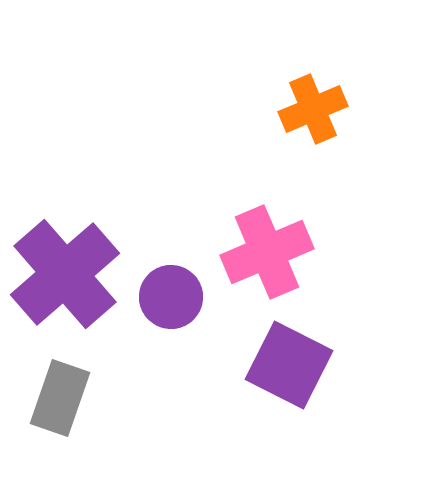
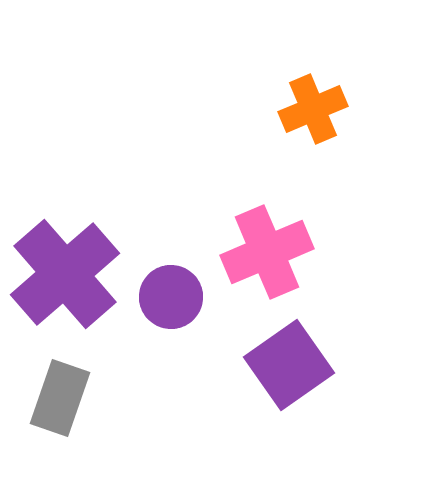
purple square: rotated 28 degrees clockwise
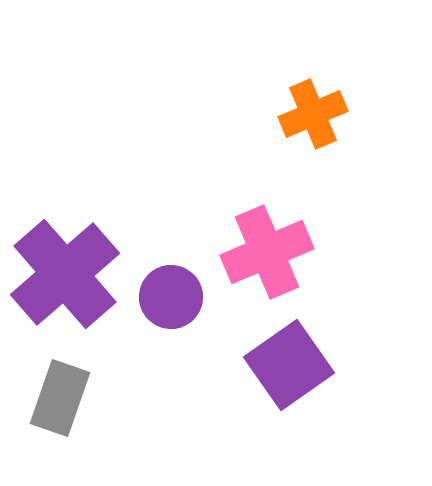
orange cross: moved 5 px down
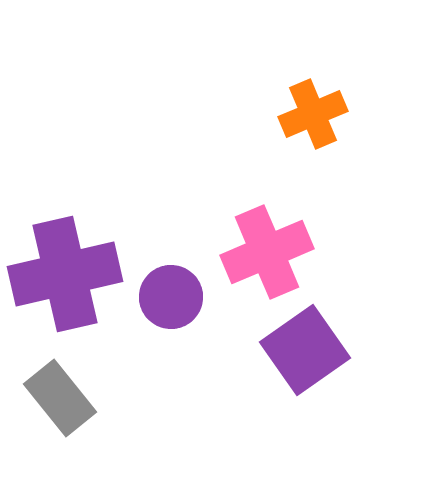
purple cross: rotated 28 degrees clockwise
purple square: moved 16 px right, 15 px up
gray rectangle: rotated 58 degrees counterclockwise
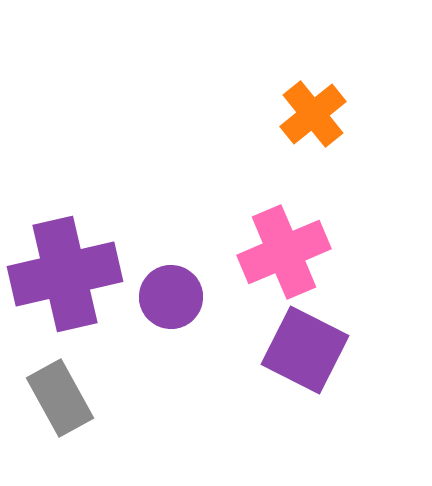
orange cross: rotated 16 degrees counterclockwise
pink cross: moved 17 px right
purple square: rotated 28 degrees counterclockwise
gray rectangle: rotated 10 degrees clockwise
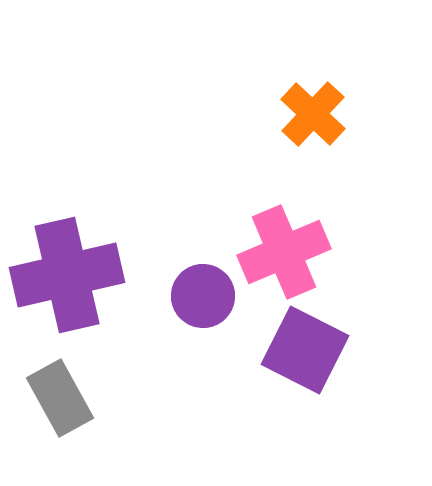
orange cross: rotated 8 degrees counterclockwise
purple cross: moved 2 px right, 1 px down
purple circle: moved 32 px right, 1 px up
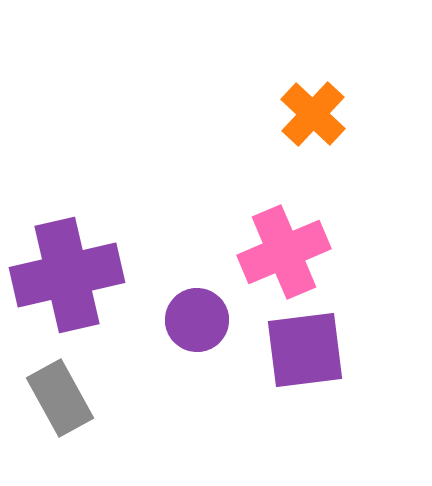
purple circle: moved 6 px left, 24 px down
purple square: rotated 34 degrees counterclockwise
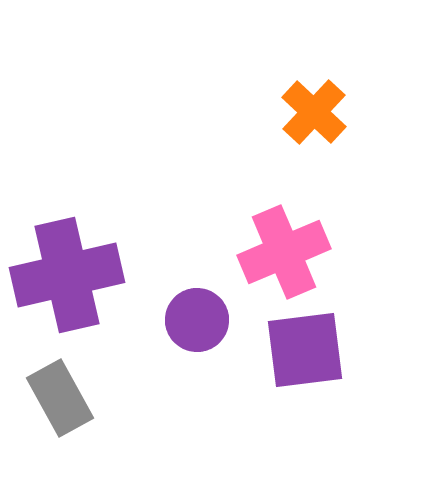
orange cross: moved 1 px right, 2 px up
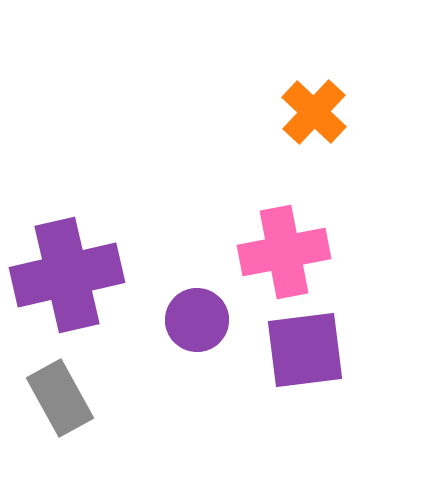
pink cross: rotated 12 degrees clockwise
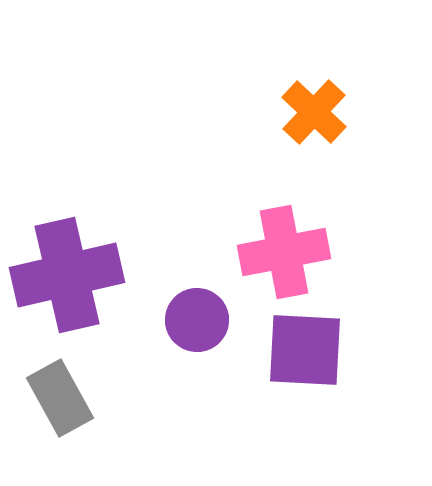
purple square: rotated 10 degrees clockwise
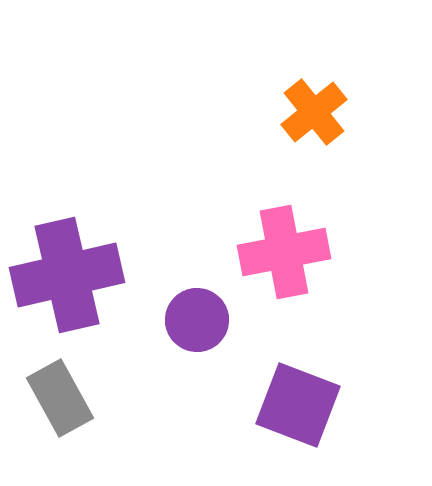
orange cross: rotated 8 degrees clockwise
purple square: moved 7 px left, 55 px down; rotated 18 degrees clockwise
